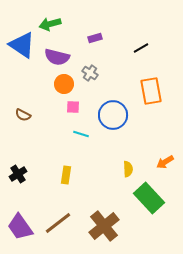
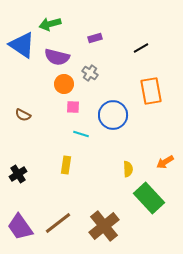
yellow rectangle: moved 10 px up
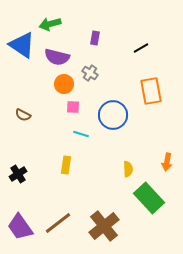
purple rectangle: rotated 64 degrees counterclockwise
orange arrow: moved 2 px right; rotated 48 degrees counterclockwise
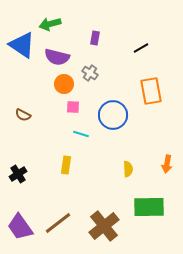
orange arrow: moved 2 px down
green rectangle: moved 9 px down; rotated 48 degrees counterclockwise
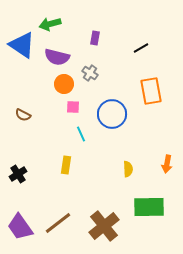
blue circle: moved 1 px left, 1 px up
cyan line: rotated 49 degrees clockwise
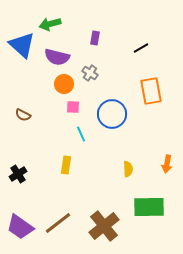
blue triangle: rotated 8 degrees clockwise
purple trapezoid: rotated 20 degrees counterclockwise
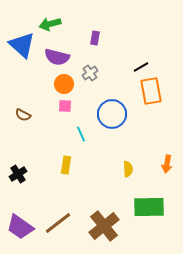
black line: moved 19 px down
gray cross: rotated 21 degrees clockwise
pink square: moved 8 px left, 1 px up
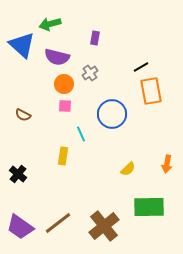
yellow rectangle: moved 3 px left, 9 px up
yellow semicircle: rotated 49 degrees clockwise
black cross: rotated 18 degrees counterclockwise
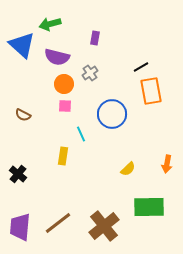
purple trapezoid: rotated 60 degrees clockwise
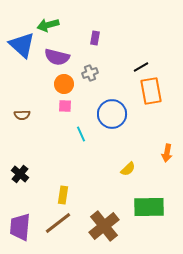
green arrow: moved 2 px left, 1 px down
gray cross: rotated 14 degrees clockwise
brown semicircle: moved 1 px left; rotated 28 degrees counterclockwise
yellow rectangle: moved 39 px down
orange arrow: moved 11 px up
black cross: moved 2 px right
